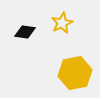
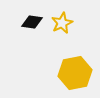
black diamond: moved 7 px right, 10 px up
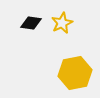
black diamond: moved 1 px left, 1 px down
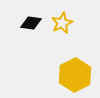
yellow hexagon: moved 2 px down; rotated 16 degrees counterclockwise
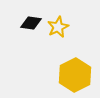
yellow star: moved 4 px left, 4 px down
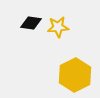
yellow star: rotated 20 degrees clockwise
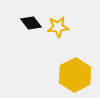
black diamond: rotated 45 degrees clockwise
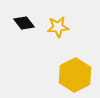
black diamond: moved 7 px left
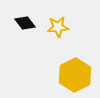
black diamond: moved 1 px right
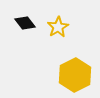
yellow star: rotated 25 degrees counterclockwise
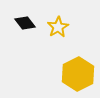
yellow hexagon: moved 3 px right, 1 px up
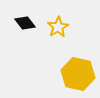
yellow hexagon: rotated 20 degrees counterclockwise
